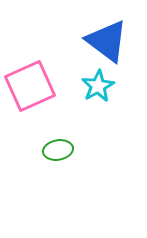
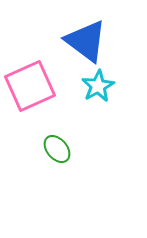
blue triangle: moved 21 px left
green ellipse: moved 1 px left, 1 px up; rotated 60 degrees clockwise
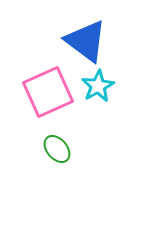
pink square: moved 18 px right, 6 px down
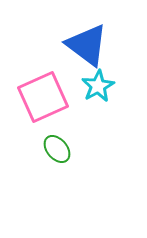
blue triangle: moved 1 px right, 4 px down
pink square: moved 5 px left, 5 px down
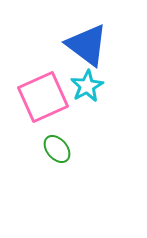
cyan star: moved 11 px left
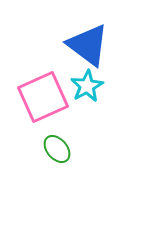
blue triangle: moved 1 px right
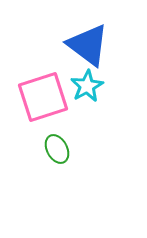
pink square: rotated 6 degrees clockwise
green ellipse: rotated 12 degrees clockwise
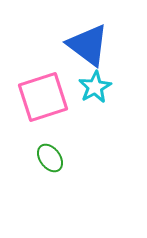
cyan star: moved 8 px right, 1 px down
green ellipse: moved 7 px left, 9 px down; rotated 8 degrees counterclockwise
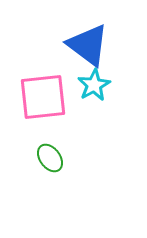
cyan star: moved 1 px left, 2 px up
pink square: rotated 12 degrees clockwise
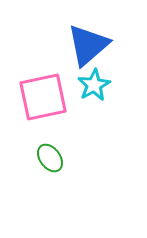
blue triangle: rotated 42 degrees clockwise
pink square: rotated 6 degrees counterclockwise
